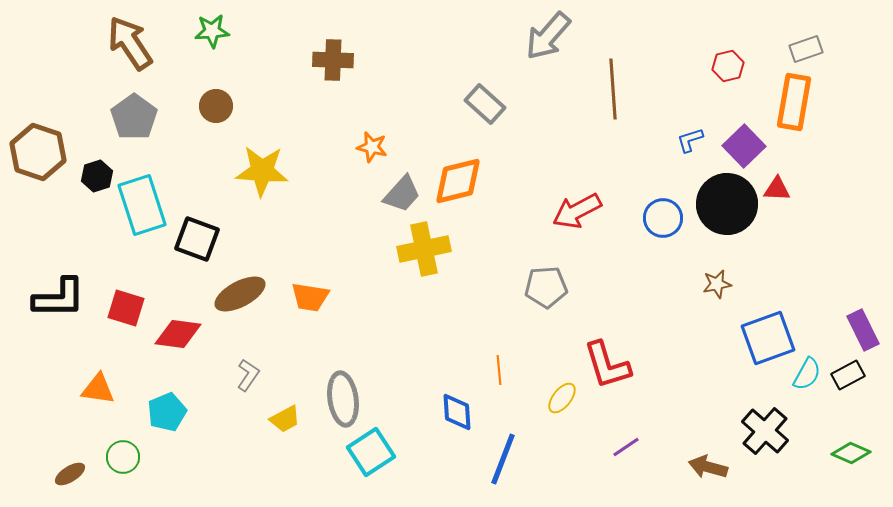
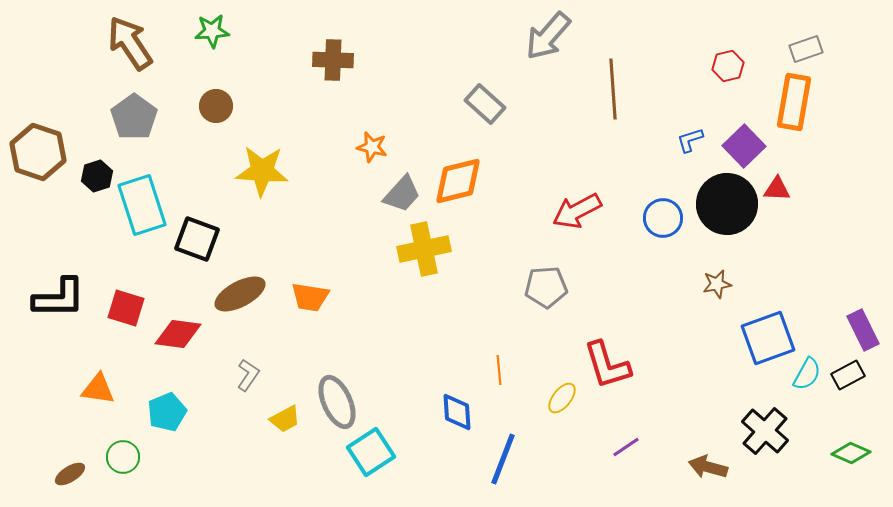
gray ellipse at (343, 399): moved 6 px left, 3 px down; rotated 16 degrees counterclockwise
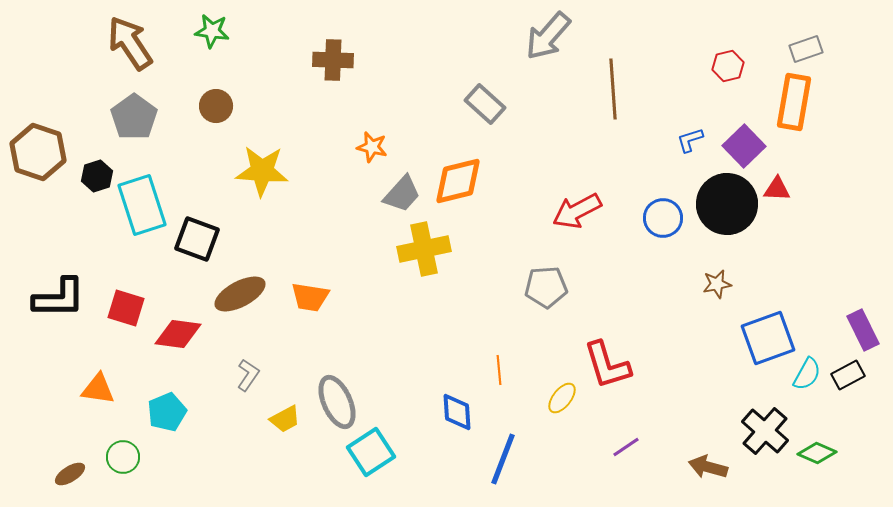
green star at (212, 31): rotated 12 degrees clockwise
green diamond at (851, 453): moved 34 px left
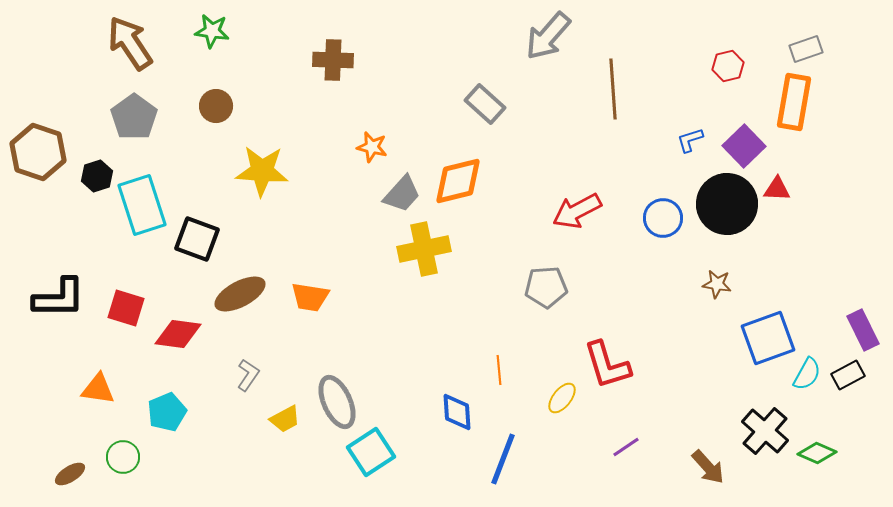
brown star at (717, 284): rotated 20 degrees clockwise
brown arrow at (708, 467): rotated 147 degrees counterclockwise
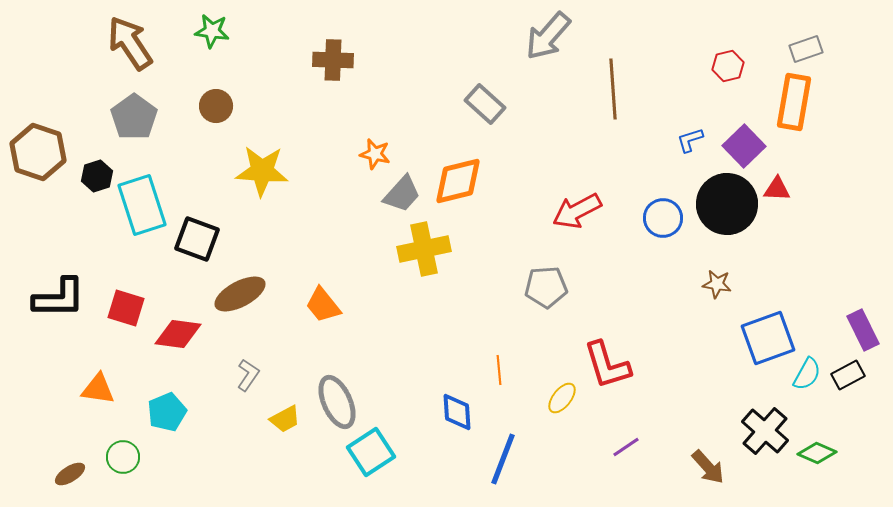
orange star at (372, 147): moved 3 px right, 7 px down
orange trapezoid at (310, 297): moved 13 px right, 8 px down; rotated 42 degrees clockwise
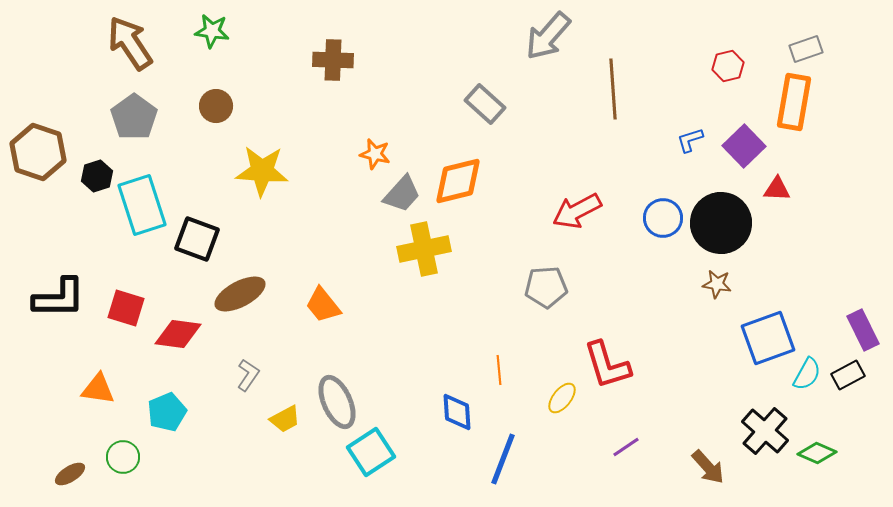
black circle at (727, 204): moved 6 px left, 19 px down
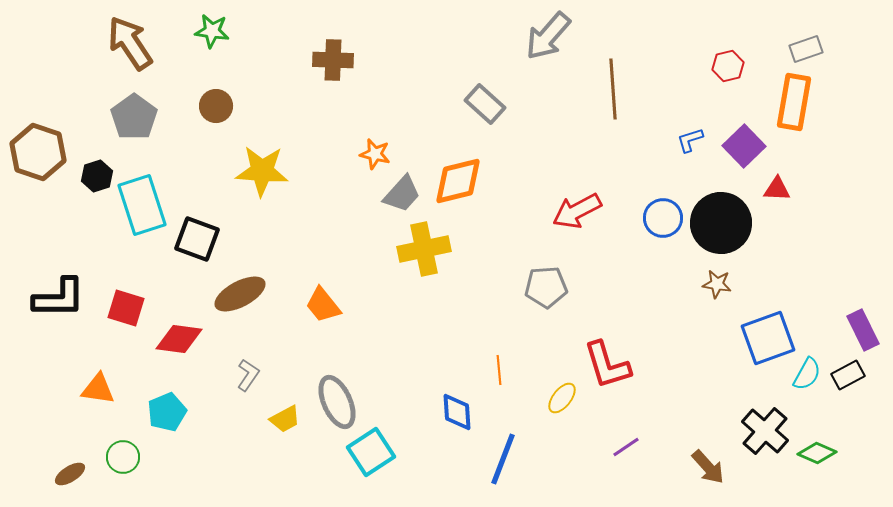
red diamond at (178, 334): moved 1 px right, 5 px down
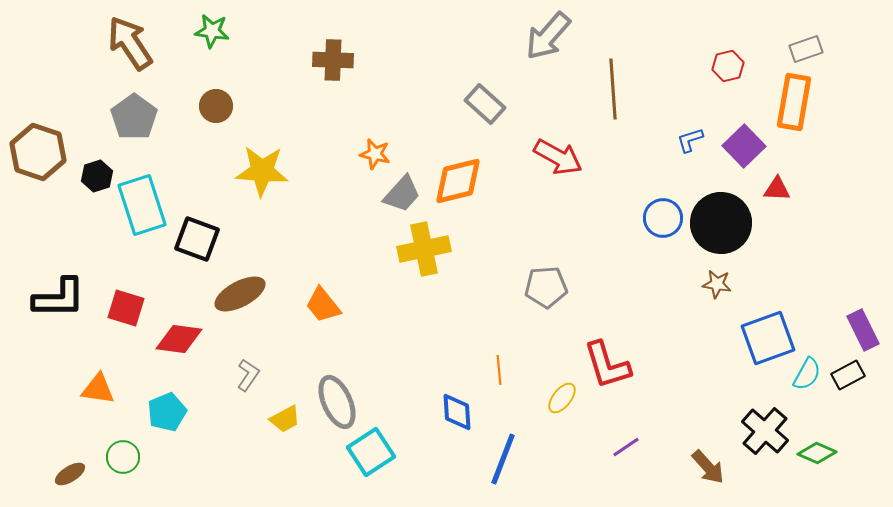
red arrow at (577, 211): moved 19 px left, 54 px up; rotated 123 degrees counterclockwise
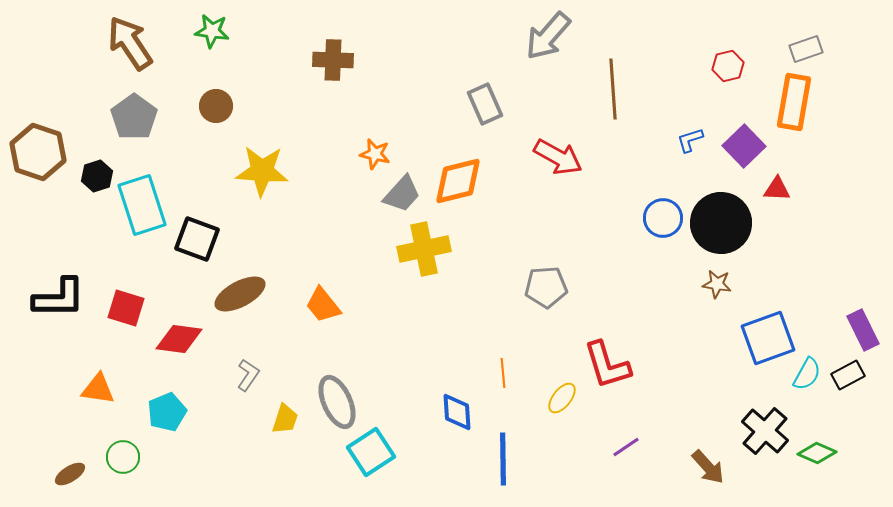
gray rectangle at (485, 104): rotated 24 degrees clockwise
orange line at (499, 370): moved 4 px right, 3 px down
yellow trapezoid at (285, 419): rotated 44 degrees counterclockwise
blue line at (503, 459): rotated 22 degrees counterclockwise
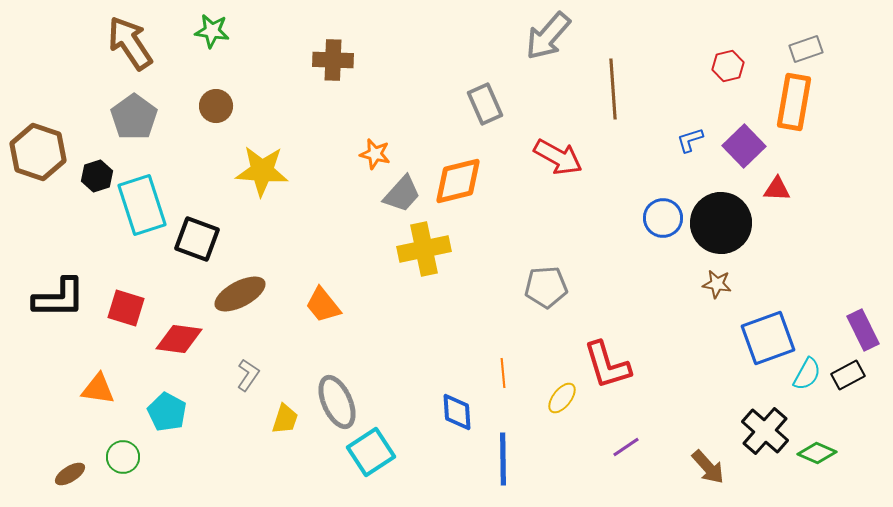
cyan pentagon at (167, 412): rotated 21 degrees counterclockwise
